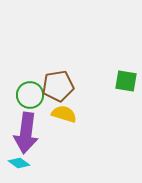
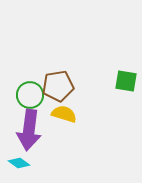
purple arrow: moved 3 px right, 3 px up
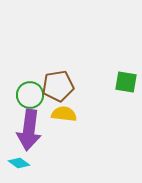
green square: moved 1 px down
yellow semicircle: rotated 10 degrees counterclockwise
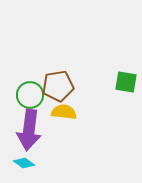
yellow semicircle: moved 2 px up
cyan diamond: moved 5 px right
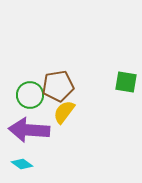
yellow semicircle: rotated 60 degrees counterclockwise
purple arrow: rotated 87 degrees clockwise
cyan diamond: moved 2 px left, 1 px down
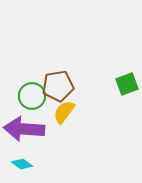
green square: moved 1 px right, 2 px down; rotated 30 degrees counterclockwise
green circle: moved 2 px right, 1 px down
purple arrow: moved 5 px left, 1 px up
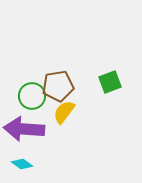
green square: moved 17 px left, 2 px up
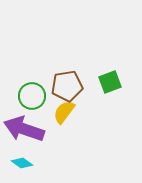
brown pentagon: moved 9 px right
purple arrow: rotated 15 degrees clockwise
cyan diamond: moved 1 px up
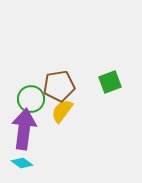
brown pentagon: moved 8 px left
green circle: moved 1 px left, 3 px down
yellow semicircle: moved 2 px left, 1 px up
purple arrow: rotated 78 degrees clockwise
